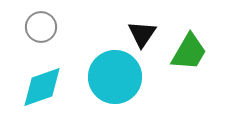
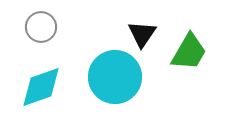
cyan diamond: moved 1 px left
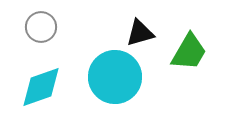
black triangle: moved 2 px left, 1 px up; rotated 40 degrees clockwise
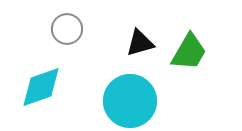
gray circle: moved 26 px right, 2 px down
black triangle: moved 10 px down
cyan circle: moved 15 px right, 24 px down
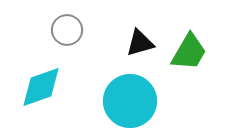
gray circle: moved 1 px down
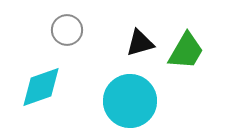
green trapezoid: moved 3 px left, 1 px up
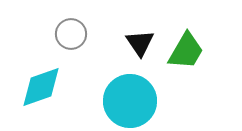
gray circle: moved 4 px right, 4 px down
black triangle: rotated 48 degrees counterclockwise
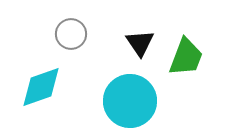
green trapezoid: moved 6 px down; rotated 9 degrees counterclockwise
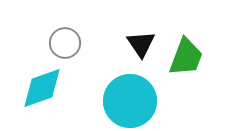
gray circle: moved 6 px left, 9 px down
black triangle: moved 1 px right, 1 px down
cyan diamond: moved 1 px right, 1 px down
